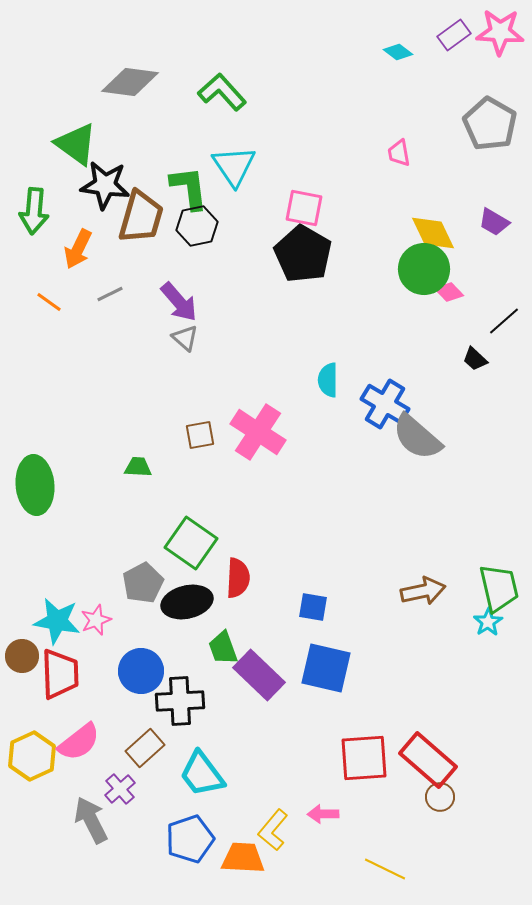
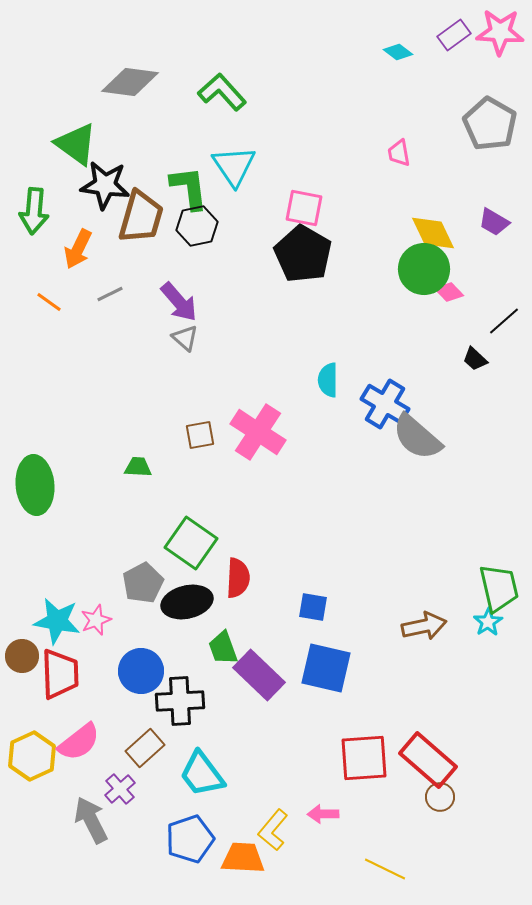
brown arrow at (423, 591): moved 1 px right, 35 px down
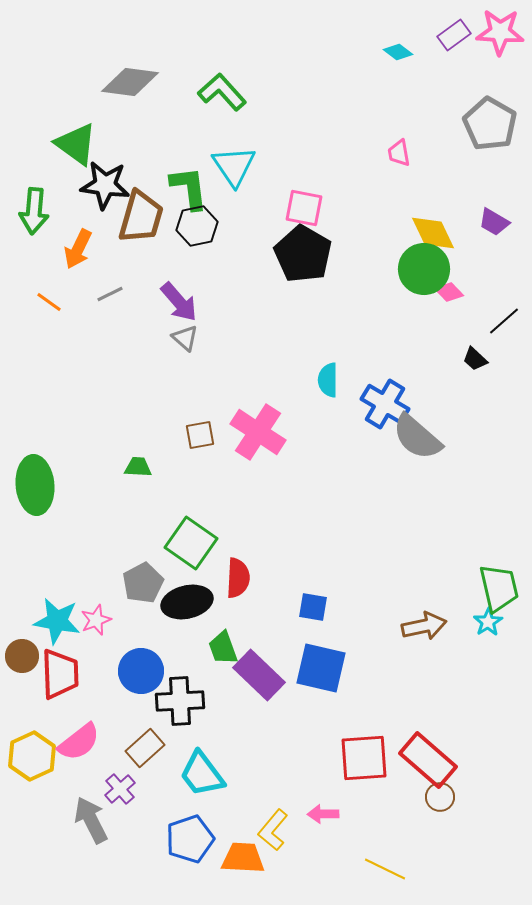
blue square at (326, 668): moved 5 px left
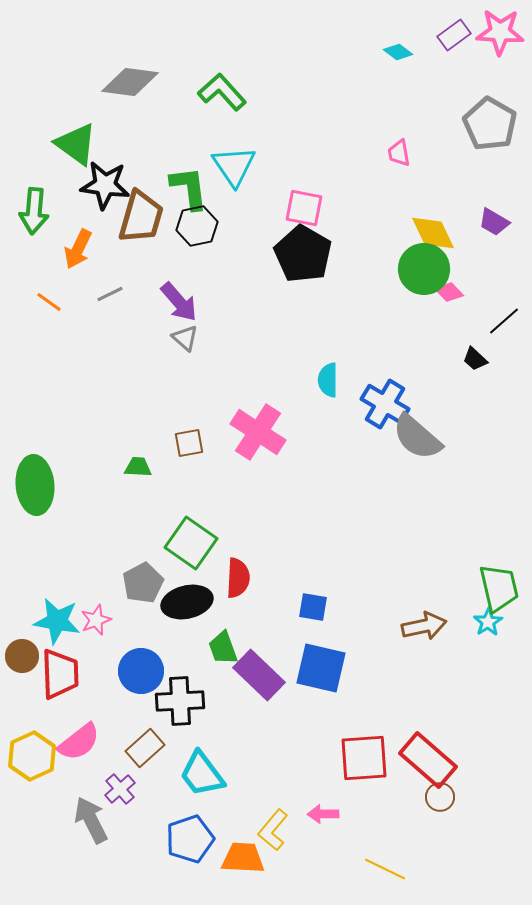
brown square at (200, 435): moved 11 px left, 8 px down
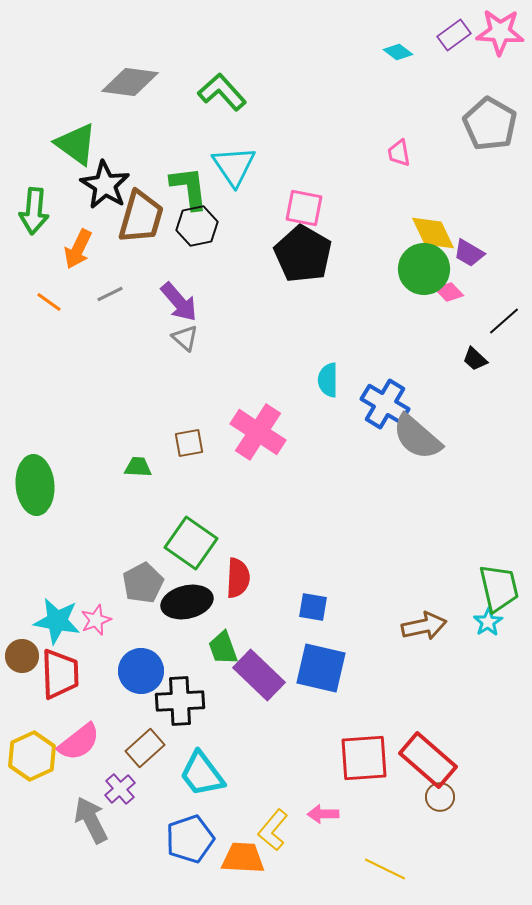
black star at (105, 185): rotated 24 degrees clockwise
purple trapezoid at (494, 222): moved 25 px left, 31 px down
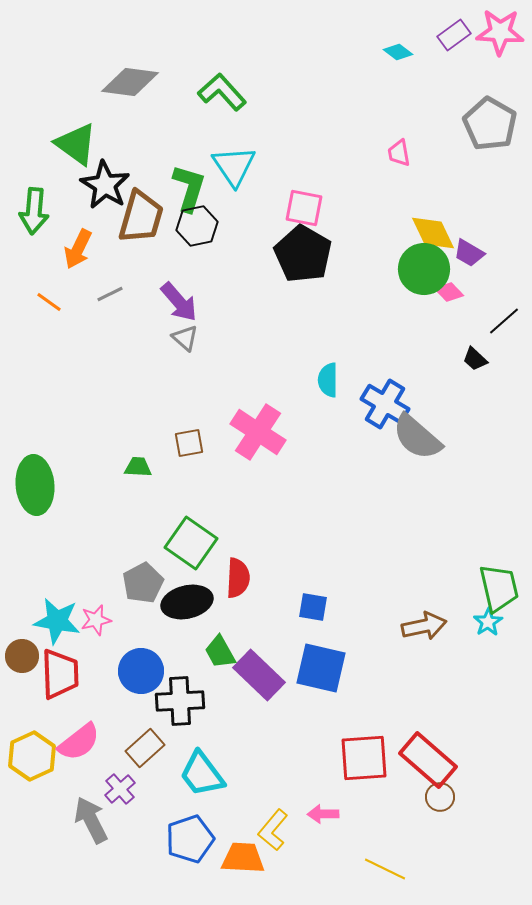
green L-shape at (189, 188): rotated 24 degrees clockwise
pink star at (96, 620): rotated 8 degrees clockwise
green trapezoid at (223, 648): moved 3 px left, 4 px down; rotated 9 degrees counterclockwise
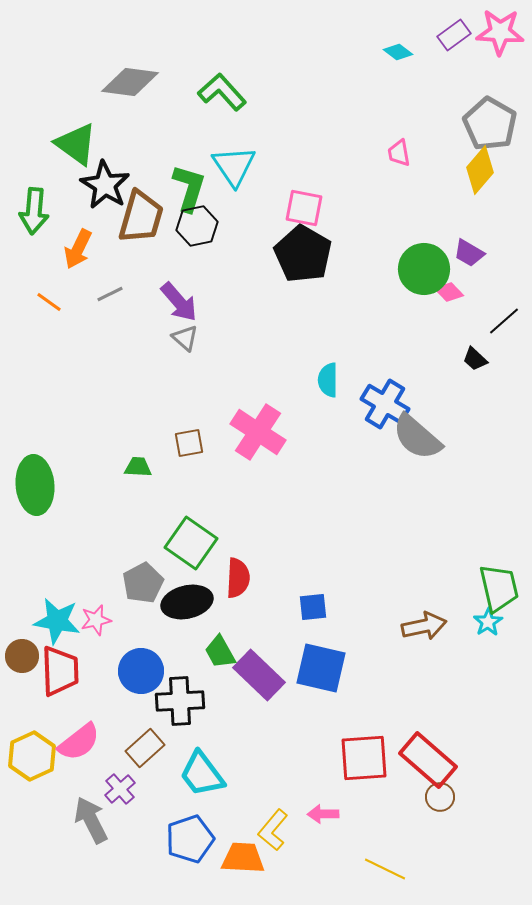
yellow diamond at (433, 233): moved 47 px right, 63 px up; rotated 66 degrees clockwise
blue square at (313, 607): rotated 16 degrees counterclockwise
red trapezoid at (60, 674): moved 3 px up
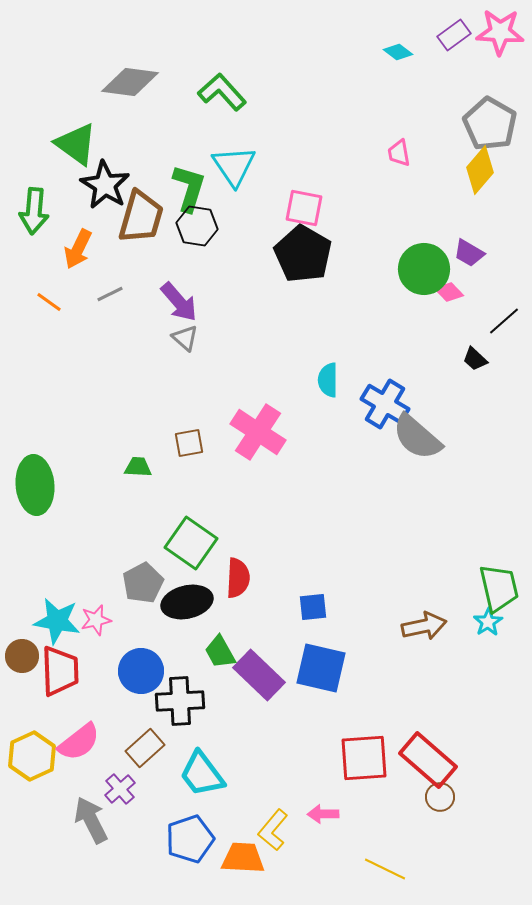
black hexagon at (197, 226): rotated 21 degrees clockwise
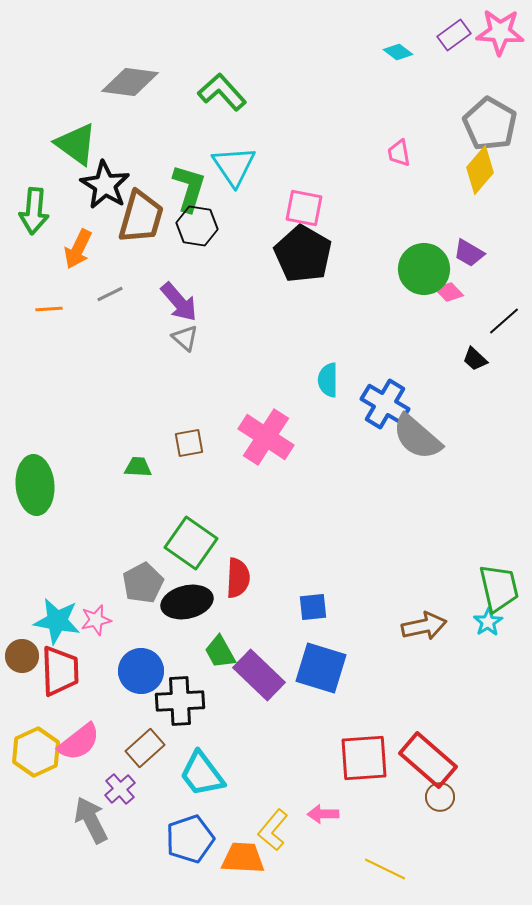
orange line at (49, 302): moved 7 px down; rotated 40 degrees counterclockwise
pink cross at (258, 432): moved 8 px right, 5 px down
blue square at (321, 668): rotated 4 degrees clockwise
yellow hexagon at (32, 756): moved 4 px right, 4 px up
